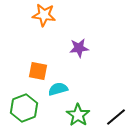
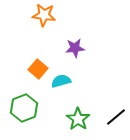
purple star: moved 4 px left
orange square: moved 2 px up; rotated 30 degrees clockwise
cyan semicircle: moved 3 px right, 8 px up
green star: moved 4 px down
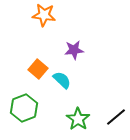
purple star: moved 1 px left, 2 px down
cyan semicircle: moved 1 px right, 1 px up; rotated 60 degrees clockwise
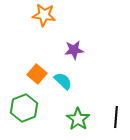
orange square: moved 1 px left, 5 px down
cyan semicircle: moved 1 px right, 1 px down
black line: rotated 45 degrees counterclockwise
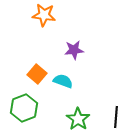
cyan semicircle: rotated 24 degrees counterclockwise
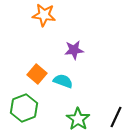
black line: rotated 20 degrees clockwise
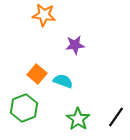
purple star: moved 1 px right, 5 px up
black line: rotated 10 degrees clockwise
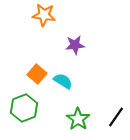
cyan semicircle: rotated 12 degrees clockwise
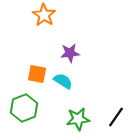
orange star: rotated 25 degrees clockwise
purple star: moved 5 px left, 8 px down
orange square: rotated 30 degrees counterclockwise
green star: rotated 30 degrees clockwise
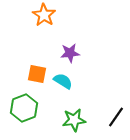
green star: moved 4 px left, 1 px down
